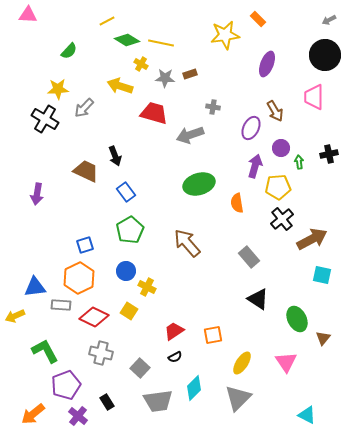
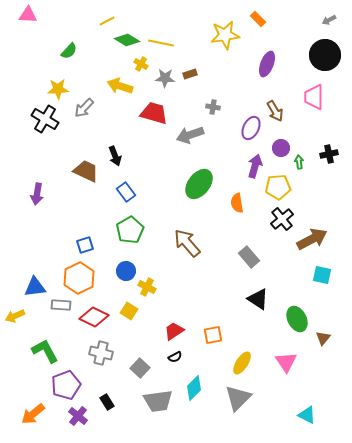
green ellipse at (199, 184): rotated 36 degrees counterclockwise
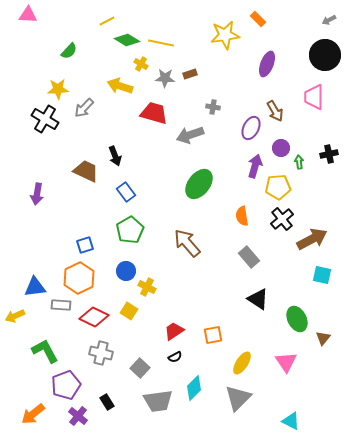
orange semicircle at (237, 203): moved 5 px right, 13 px down
cyan triangle at (307, 415): moved 16 px left, 6 px down
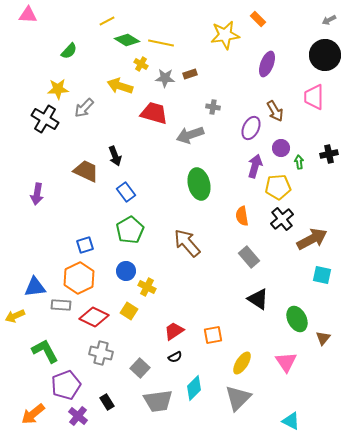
green ellipse at (199, 184): rotated 52 degrees counterclockwise
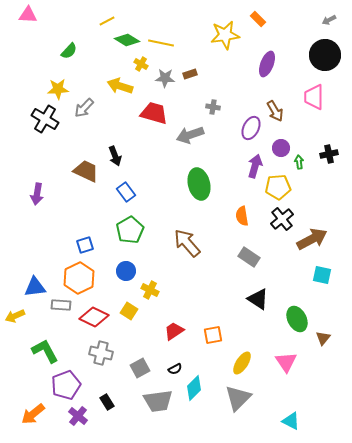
gray rectangle at (249, 257): rotated 15 degrees counterclockwise
yellow cross at (147, 287): moved 3 px right, 3 px down
black semicircle at (175, 357): moved 12 px down
gray square at (140, 368): rotated 18 degrees clockwise
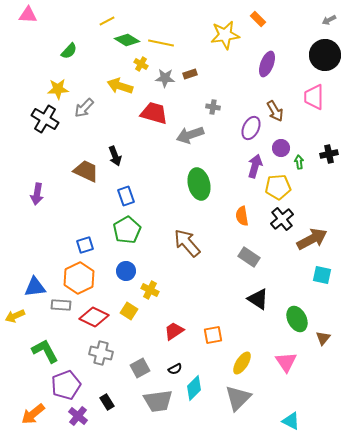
blue rectangle at (126, 192): moved 4 px down; rotated 18 degrees clockwise
green pentagon at (130, 230): moved 3 px left
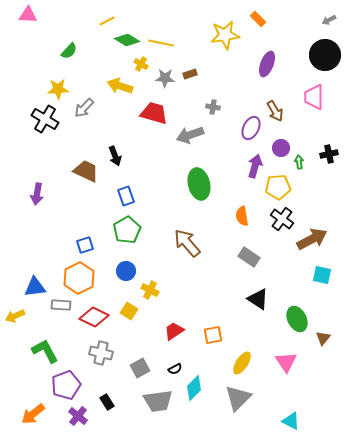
black cross at (282, 219): rotated 15 degrees counterclockwise
